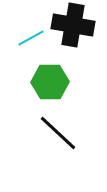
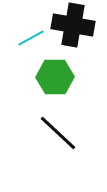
green hexagon: moved 5 px right, 5 px up
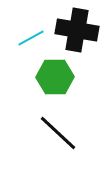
black cross: moved 4 px right, 5 px down
